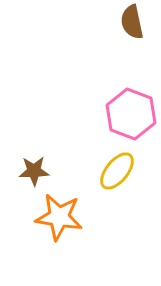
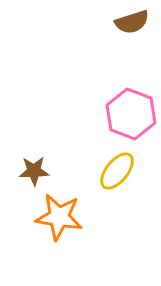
brown semicircle: rotated 96 degrees counterclockwise
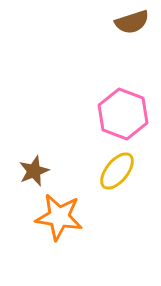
pink hexagon: moved 8 px left
brown star: rotated 20 degrees counterclockwise
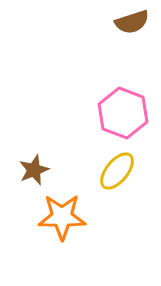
pink hexagon: moved 1 px up
brown star: moved 1 px up
orange star: moved 3 px right; rotated 9 degrees counterclockwise
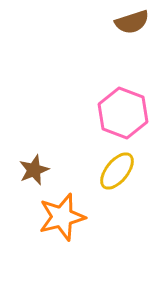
orange star: rotated 15 degrees counterclockwise
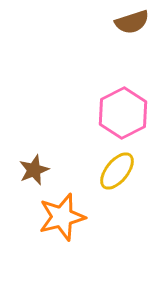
pink hexagon: rotated 12 degrees clockwise
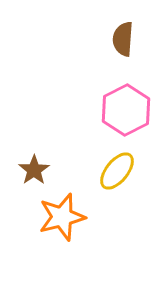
brown semicircle: moved 9 px left, 17 px down; rotated 112 degrees clockwise
pink hexagon: moved 3 px right, 3 px up
brown star: rotated 12 degrees counterclockwise
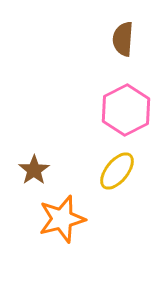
orange star: moved 2 px down
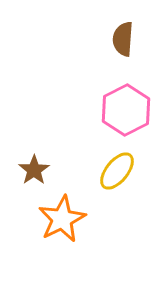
orange star: rotated 12 degrees counterclockwise
